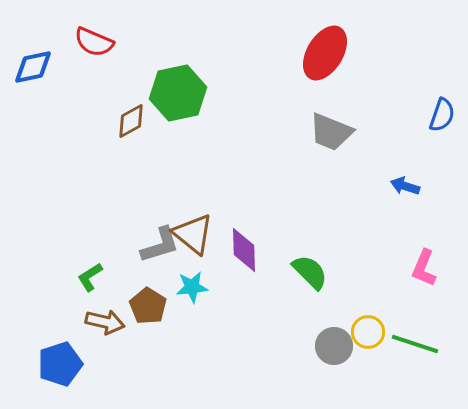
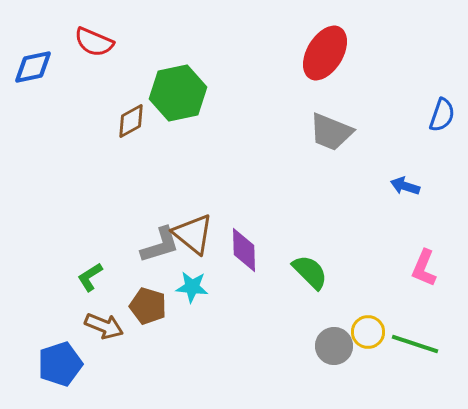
cyan star: rotated 12 degrees clockwise
brown pentagon: rotated 15 degrees counterclockwise
brown arrow: moved 1 px left, 4 px down; rotated 9 degrees clockwise
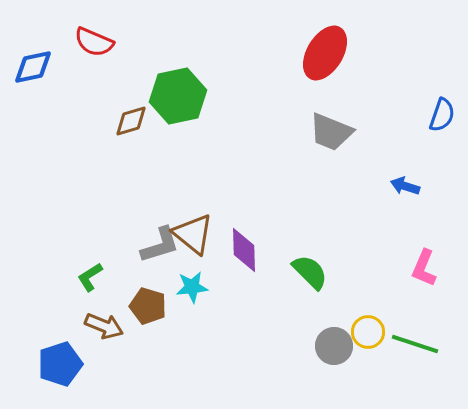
green hexagon: moved 3 px down
brown diamond: rotated 12 degrees clockwise
cyan star: rotated 12 degrees counterclockwise
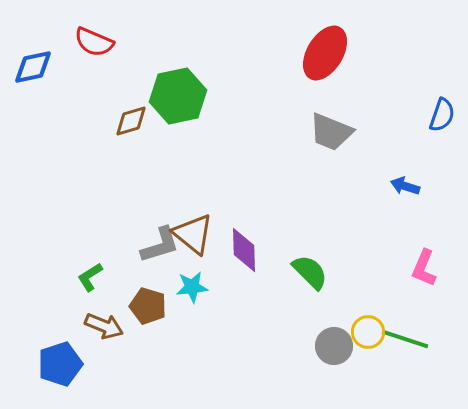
green line: moved 10 px left, 5 px up
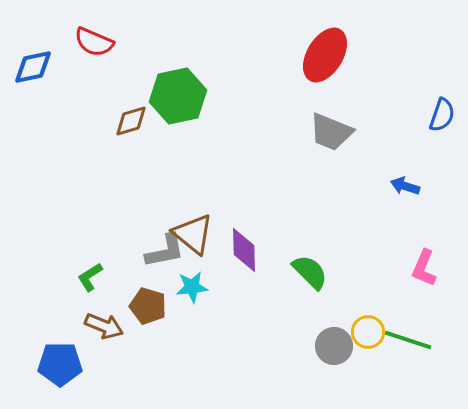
red ellipse: moved 2 px down
gray L-shape: moved 5 px right, 6 px down; rotated 6 degrees clockwise
green line: moved 3 px right, 1 px down
blue pentagon: rotated 18 degrees clockwise
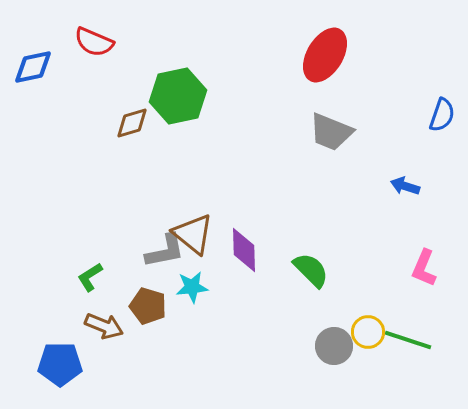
brown diamond: moved 1 px right, 2 px down
green semicircle: moved 1 px right, 2 px up
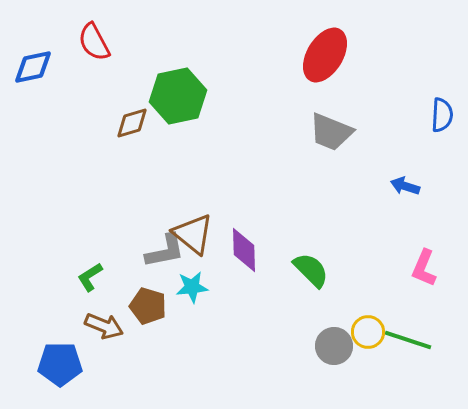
red semicircle: rotated 39 degrees clockwise
blue semicircle: rotated 16 degrees counterclockwise
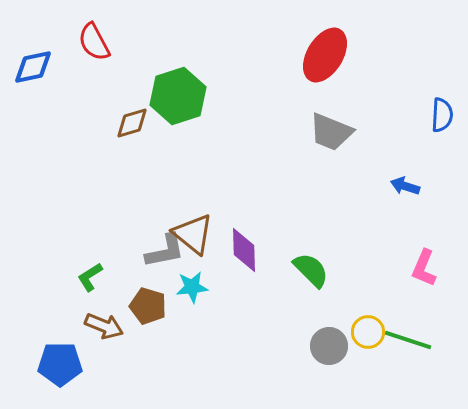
green hexagon: rotated 6 degrees counterclockwise
gray circle: moved 5 px left
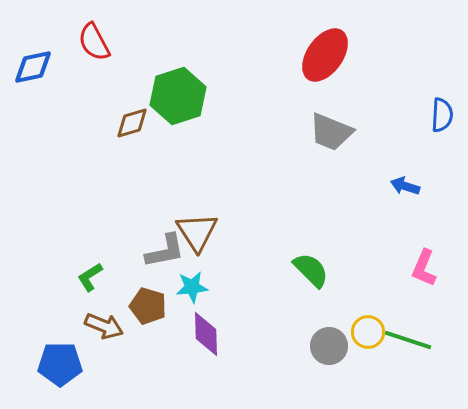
red ellipse: rotated 4 degrees clockwise
brown triangle: moved 4 px right, 2 px up; rotated 18 degrees clockwise
purple diamond: moved 38 px left, 84 px down
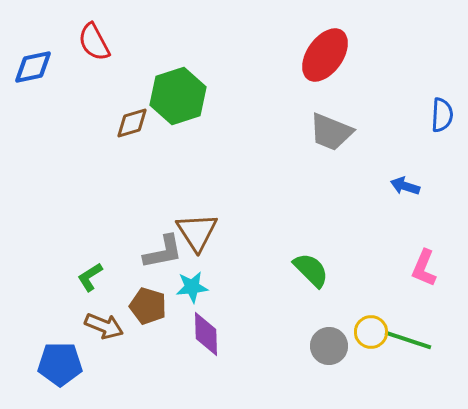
gray L-shape: moved 2 px left, 1 px down
yellow circle: moved 3 px right
